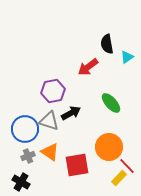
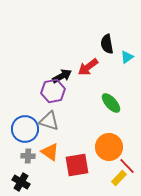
black arrow: moved 9 px left, 37 px up
gray cross: rotated 24 degrees clockwise
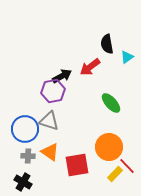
red arrow: moved 2 px right
yellow rectangle: moved 4 px left, 4 px up
black cross: moved 2 px right
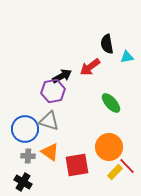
cyan triangle: rotated 24 degrees clockwise
yellow rectangle: moved 2 px up
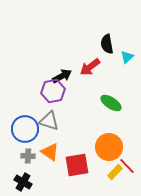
cyan triangle: rotated 32 degrees counterclockwise
green ellipse: rotated 15 degrees counterclockwise
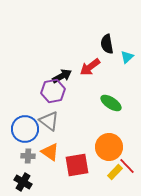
gray triangle: rotated 20 degrees clockwise
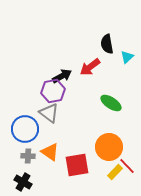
gray triangle: moved 8 px up
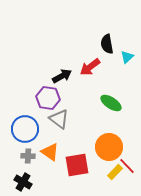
purple hexagon: moved 5 px left, 7 px down; rotated 20 degrees clockwise
gray triangle: moved 10 px right, 6 px down
